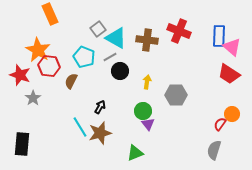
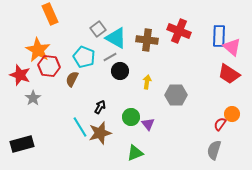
brown semicircle: moved 1 px right, 2 px up
green circle: moved 12 px left, 6 px down
black rectangle: rotated 70 degrees clockwise
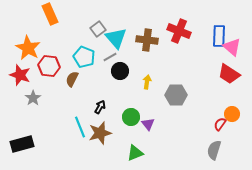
cyan triangle: rotated 20 degrees clockwise
orange star: moved 10 px left, 2 px up
cyan line: rotated 10 degrees clockwise
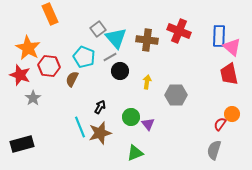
red trapezoid: rotated 45 degrees clockwise
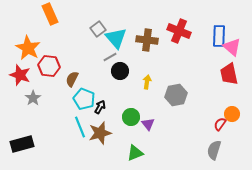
cyan pentagon: moved 42 px down
gray hexagon: rotated 10 degrees counterclockwise
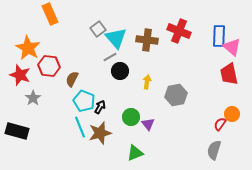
cyan pentagon: moved 2 px down
black rectangle: moved 5 px left, 13 px up; rotated 30 degrees clockwise
